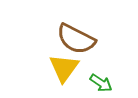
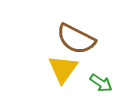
yellow triangle: moved 1 px left, 1 px down
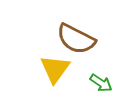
yellow triangle: moved 8 px left
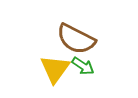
green arrow: moved 18 px left, 17 px up
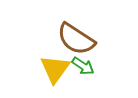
brown semicircle: rotated 6 degrees clockwise
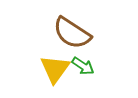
brown semicircle: moved 4 px left, 6 px up
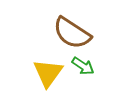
yellow triangle: moved 7 px left, 4 px down
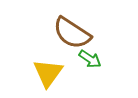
green arrow: moved 7 px right, 7 px up
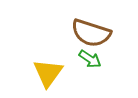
brown semicircle: moved 19 px right; rotated 15 degrees counterclockwise
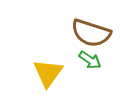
green arrow: moved 1 px down
